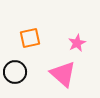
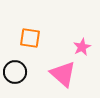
orange square: rotated 20 degrees clockwise
pink star: moved 5 px right, 4 px down
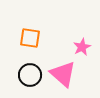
black circle: moved 15 px right, 3 px down
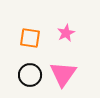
pink star: moved 16 px left, 14 px up
pink triangle: rotated 24 degrees clockwise
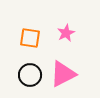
pink triangle: rotated 28 degrees clockwise
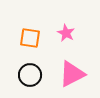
pink star: rotated 18 degrees counterclockwise
pink triangle: moved 9 px right
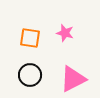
pink star: moved 1 px left; rotated 12 degrees counterclockwise
pink triangle: moved 1 px right, 5 px down
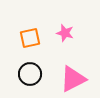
orange square: rotated 20 degrees counterclockwise
black circle: moved 1 px up
